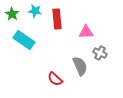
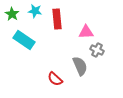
gray cross: moved 3 px left, 3 px up
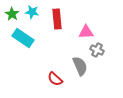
cyan star: moved 3 px left, 1 px down
cyan rectangle: moved 1 px left, 2 px up
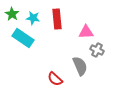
cyan star: moved 1 px right, 6 px down
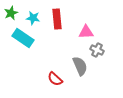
green star: moved 1 px left, 1 px up; rotated 16 degrees clockwise
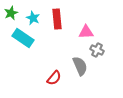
cyan star: rotated 16 degrees clockwise
red semicircle: moved 1 px left, 1 px up; rotated 91 degrees counterclockwise
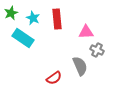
red semicircle: rotated 14 degrees clockwise
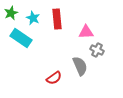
cyan rectangle: moved 2 px left
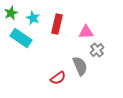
red rectangle: moved 5 px down; rotated 18 degrees clockwise
gray cross: rotated 24 degrees clockwise
red semicircle: moved 4 px right
